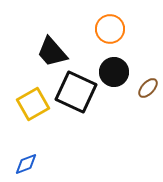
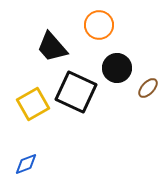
orange circle: moved 11 px left, 4 px up
black trapezoid: moved 5 px up
black circle: moved 3 px right, 4 px up
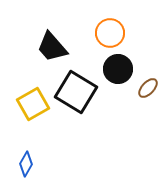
orange circle: moved 11 px right, 8 px down
black circle: moved 1 px right, 1 px down
black square: rotated 6 degrees clockwise
blue diamond: rotated 40 degrees counterclockwise
